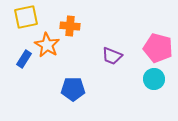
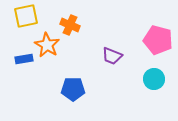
yellow square: moved 1 px up
orange cross: moved 1 px up; rotated 18 degrees clockwise
pink pentagon: moved 8 px up
blue rectangle: rotated 48 degrees clockwise
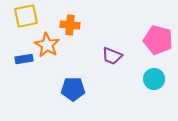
orange cross: rotated 18 degrees counterclockwise
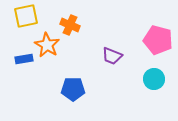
orange cross: rotated 18 degrees clockwise
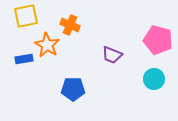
purple trapezoid: moved 1 px up
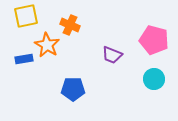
pink pentagon: moved 4 px left
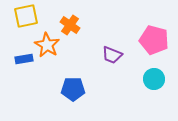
orange cross: rotated 12 degrees clockwise
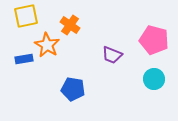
blue pentagon: rotated 10 degrees clockwise
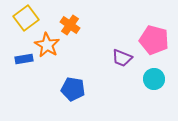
yellow square: moved 2 px down; rotated 25 degrees counterclockwise
purple trapezoid: moved 10 px right, 3 px down
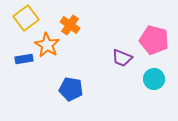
blue pentagon: moved 2 px left
